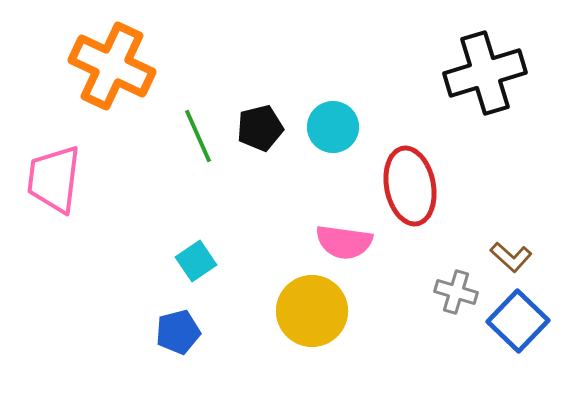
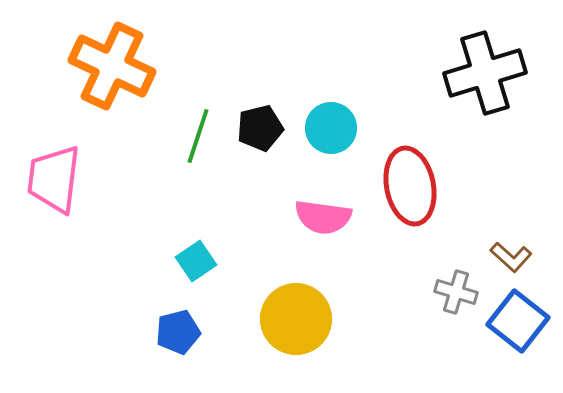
cyan circle: moved 2 px left, 1 px down
green line: rotated 42 degrees clockwise
pink semicircle: moved 21 px left, 25 px up
yellow circle: moved 16 px left, 8 px down
blue square: rotated 6 degrees counterclockwise
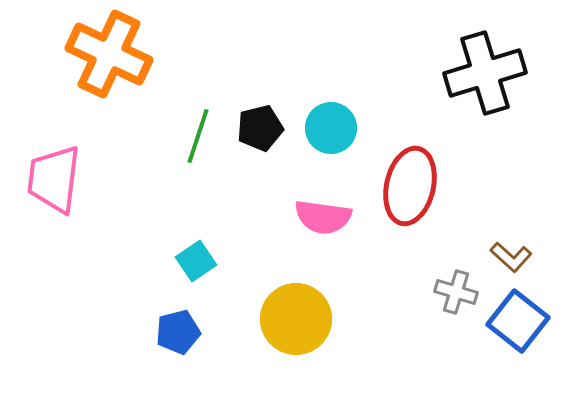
orange cross: moved 3 px left, 12 px up
red ellipse: rotated 24 degrees clockwise
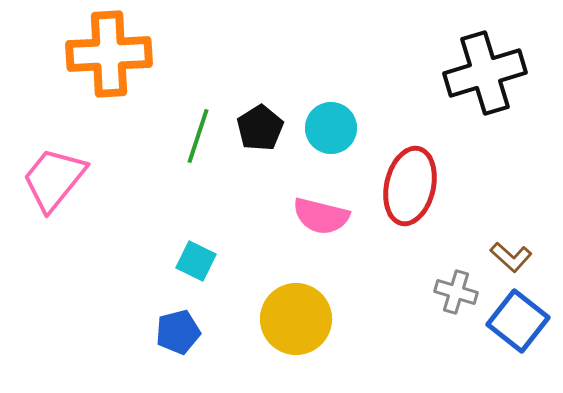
orange cross: rotated 28 degrees counterclockwise
black pentagon: rotated 18 degrees counterclockwise
pink trapezoid: rotated 32 degrees clockwise
pink semicircle: moved 2 px left, 1 px up; rotated 6 degrees clockwise
cyan square: rotated 30 degrees counterclockwise
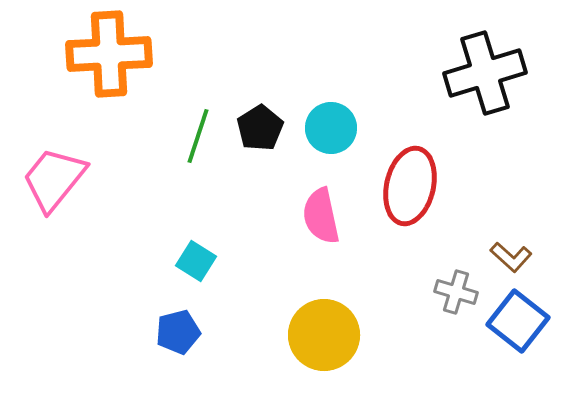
pink semicircle: rotated 64 degrees clockwise
cyan square: rotated 6 degrees clockwise
yellow circle: moved 28 px right, 16 px down
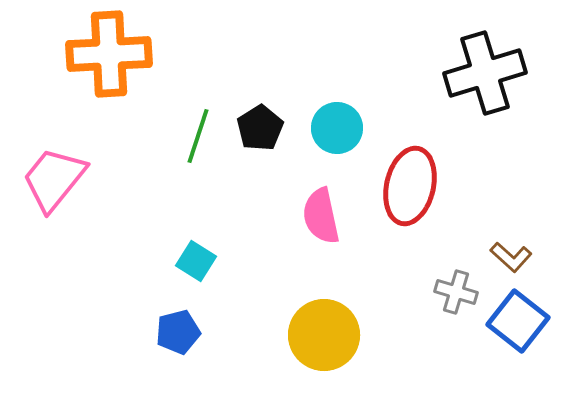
cyan circle: moved 6 px right
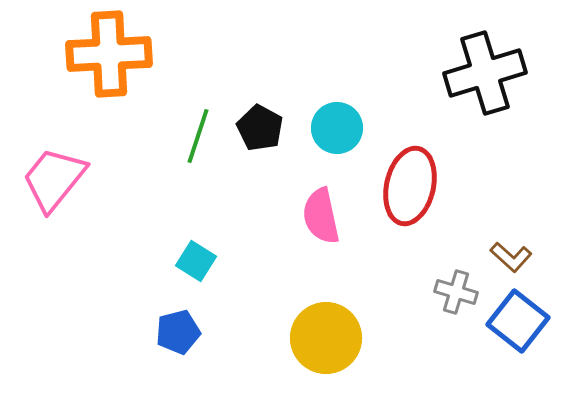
black pentagon: rotated 12 degrees counterclockwise
yellow circle: moved 2 px right, 3 px down
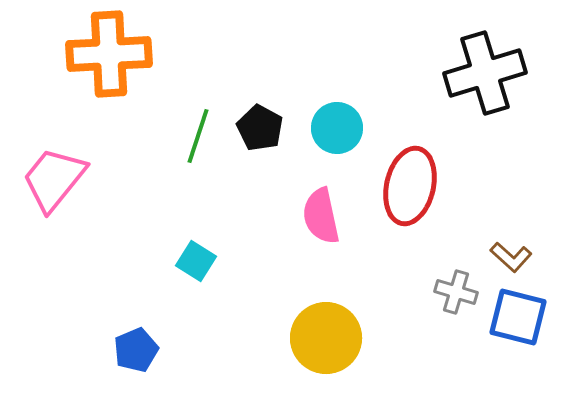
blue square: moved 4 px up; rotated 24 degrees counterclockwise
blue pentagon: moved 42 px left, 18 px down; rotated 9 degrees counterclockwise
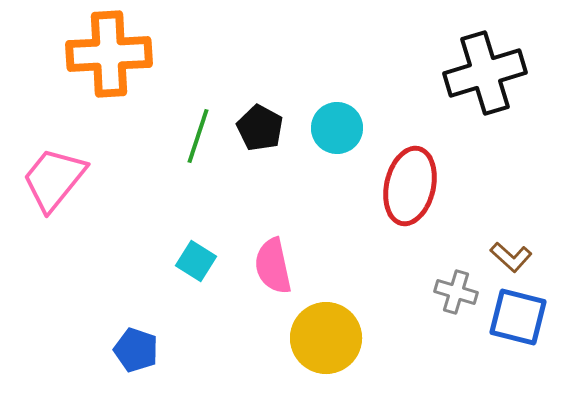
pink semicircle: moved 48 px left, 50 px down
blue pentagon: rotated 30 degrees counterclockwise
